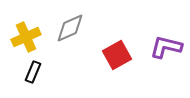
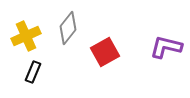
gray diamond: moved 2 px left; rotated 28 degrees counterclockwise
yellow cross: moved 1 px up
red square: moved 12 px left, 3 px up
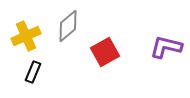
gray diamond: moved 2 px up; rotated 12 degrees clockwise
